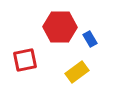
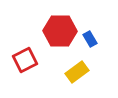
red hexagon: moved 4 px down
red square: rotated 15 degrees counterclockwise
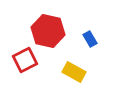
red hexagon: moved 12 px left; rotated 12 degrees clockwise
yellow rectangle: moved 3 px left; rotated 65 degrees clockwise
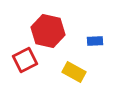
blue rectangle: moved 5 px right, 2 px down; rotated 63 degrees counterclockwise
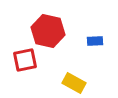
red square: rotated 15 degrees clockwise
yellow rectangle: moved 11 px down
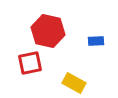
blue rectangle: moved 1 px right
red square: moved 5 px right, 3 px down
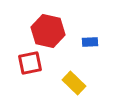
blue rectangle: moved 6 px left, 1 px down
yellow rectangle: rotated 15 degrees clockwise
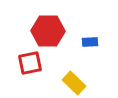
red hexagon: rotated 12 degrees counterclockwise
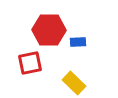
red hexagon: moved 1 px right, 1 px up
blue rectangle: moved 12 px left
